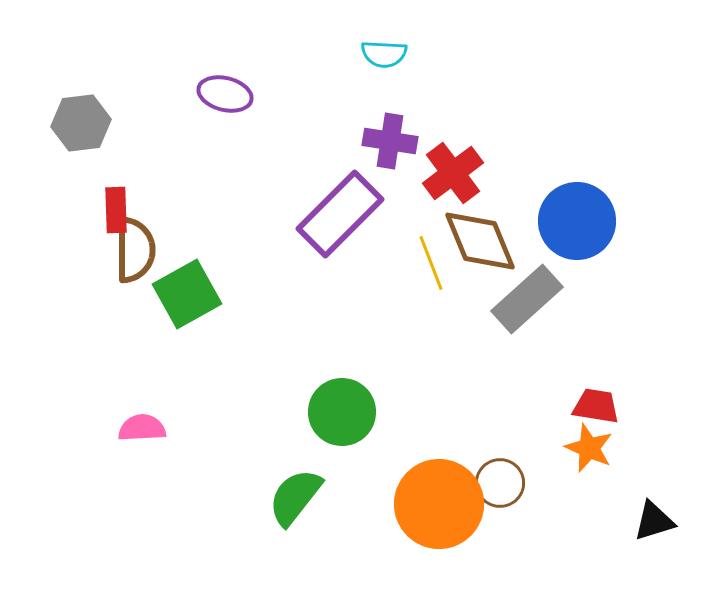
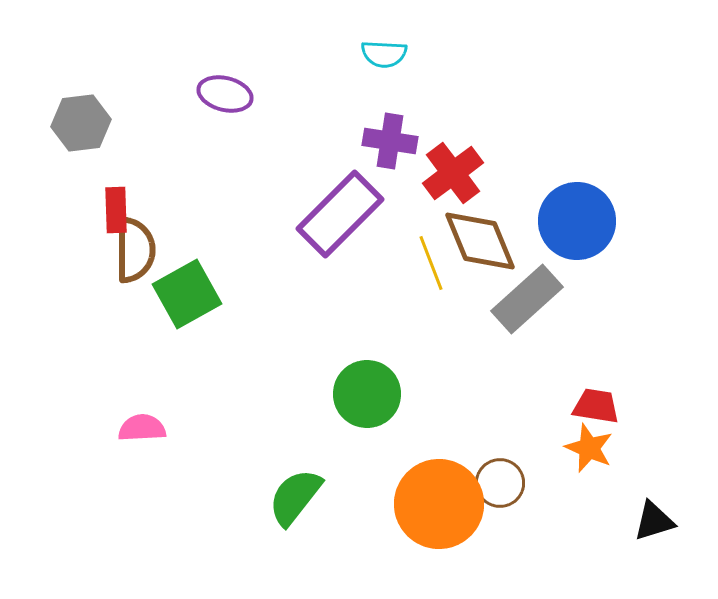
green circle: moved 25 px right, 18 px up
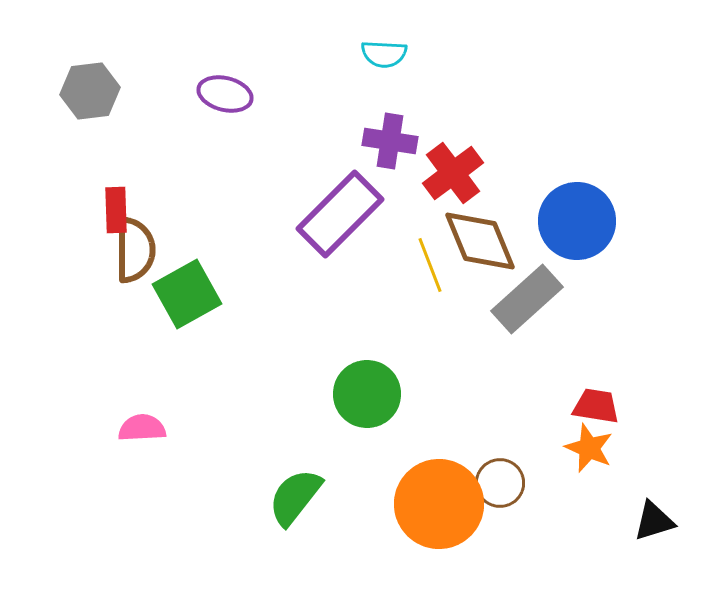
gray hexagon: moved 9 px right, 32 px up
yellow line: moved 1 px left, 2 px down
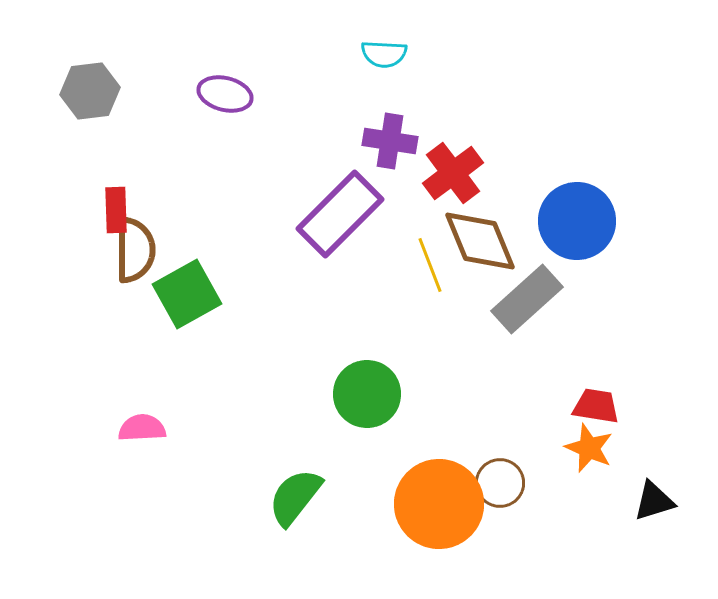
black triangle: moved 20 px up
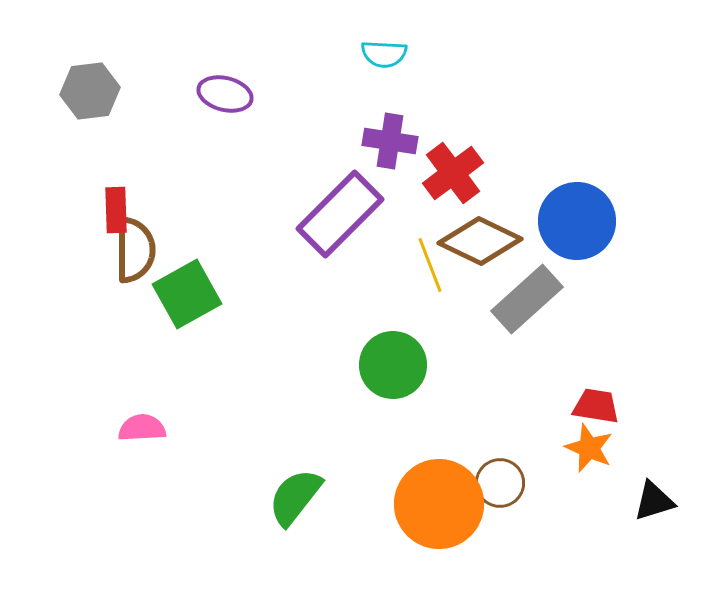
brown diamond: rotated 42 degrees counterclockwise
green circle: moved 26 px right, 29 px up
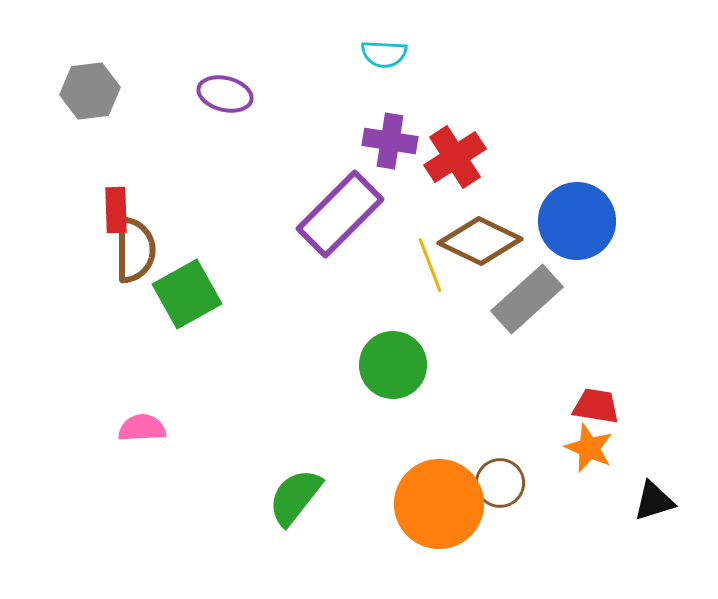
red cross: moved 2 px right, 16 px up; rotated 4 degrees clockwise
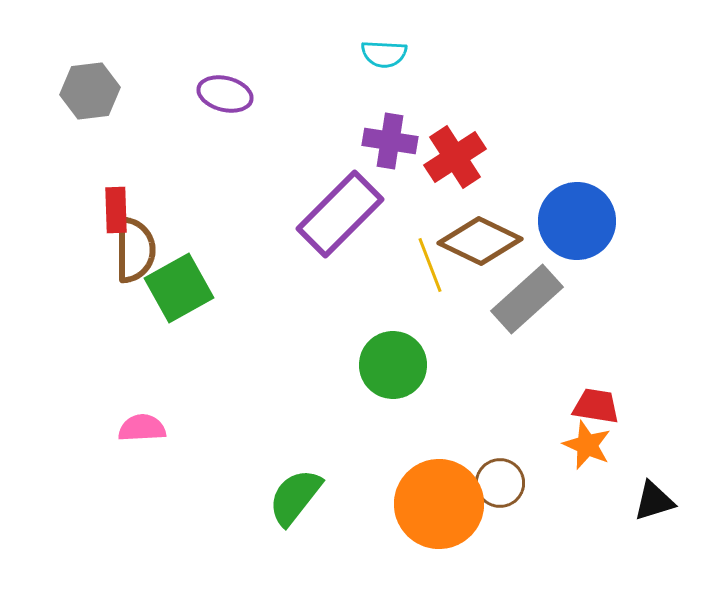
green square: moved 8 px left, 6 px up
orange star: moved 2 px left, 3 px up
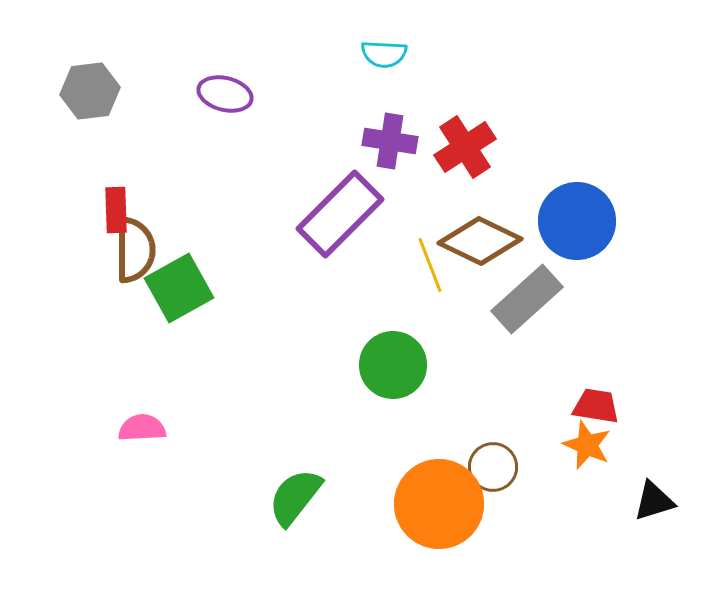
red cross: moved 10 px right, 10 px up
brown circle: moved 7 px left, 16 px up
